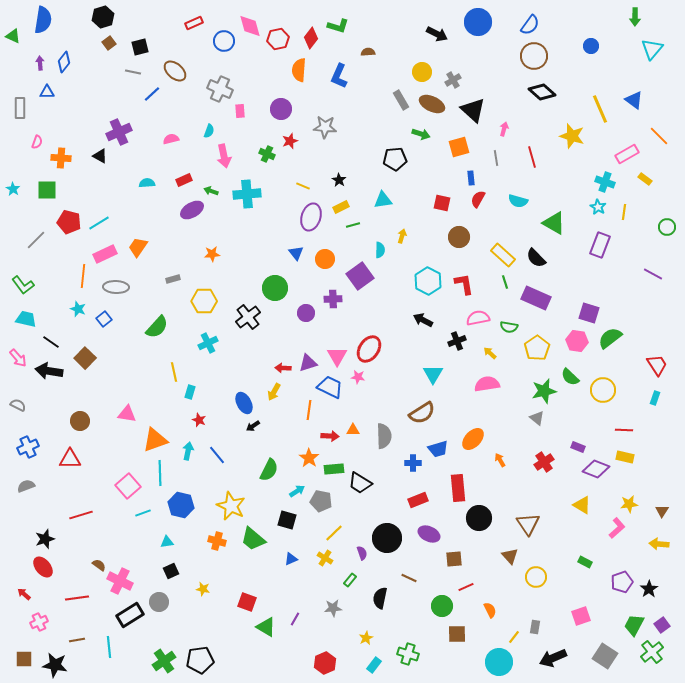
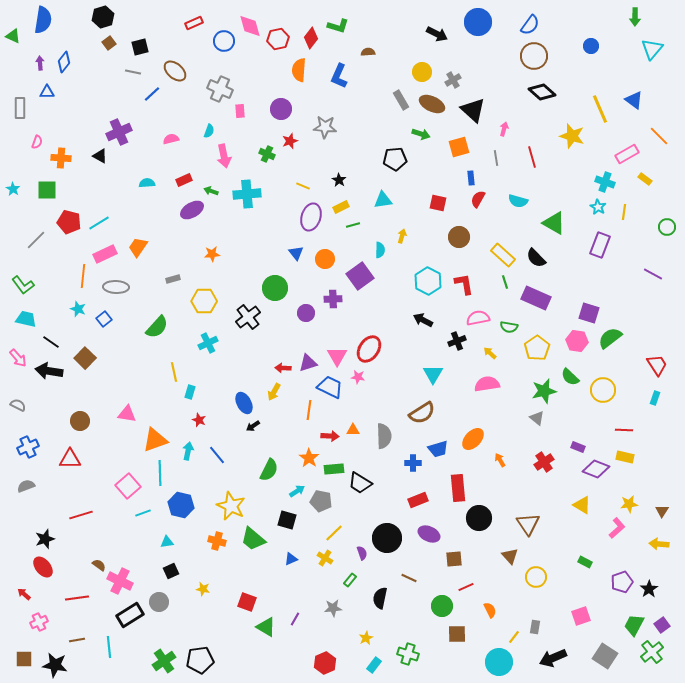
red square at (442, 203): moved 4 px left
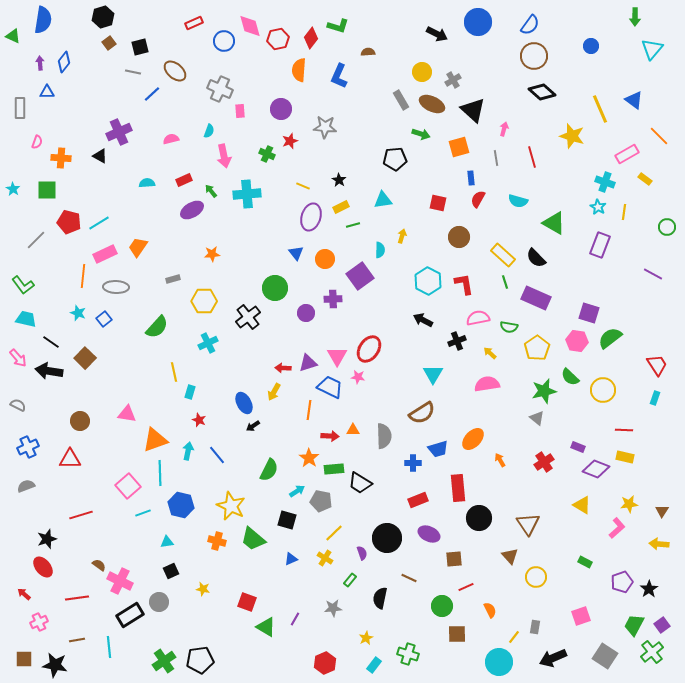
green arrow at (211, 191): rotated 32 degrees clockwise
cyan star at (78, 309): moved 4 px down
black star at (45, 539): moved 2 px right
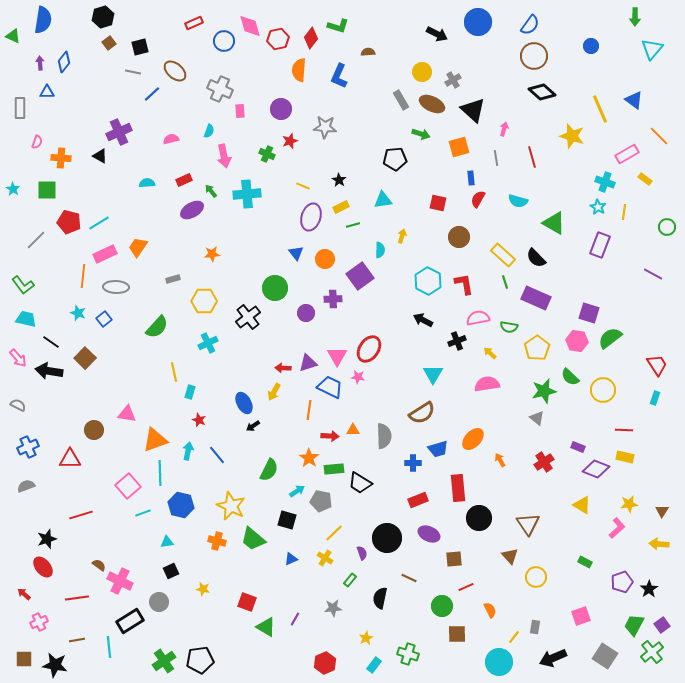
brown circle at (80, 421): moved 14 px right, 9 px down
black rectangle at (130, 615): moved 6 px down
